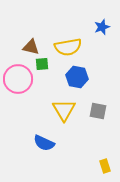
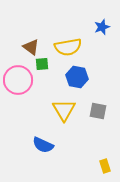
brown triangle: rotated 24 degrees clockwise
pink circle: moved 1 px down
blue semicircle: moved 1 px left, 2 px down
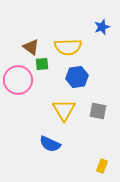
yellow semicircle: rotated 8 degrees clockwise
blue hexagon: rotated 20 degrees counterclockwise
blue semicircle: moved 7 px right, 1 px up
yellow rectangle: moved 3 px left; rotated 40 degrees clockwise
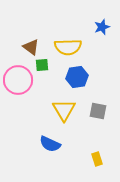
green square: moved 1 px down
yellow rectangle: moved 5 px left, 7 px up; rotated 40 degrees counterclockwise
